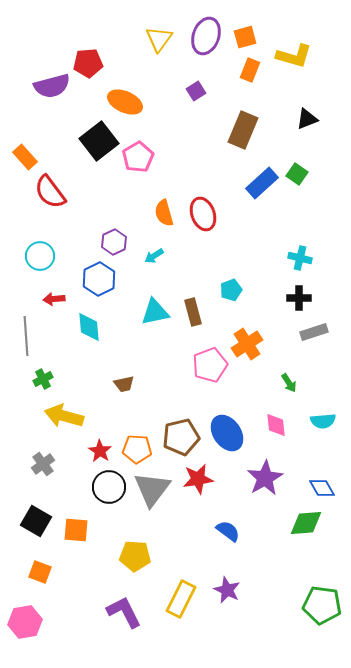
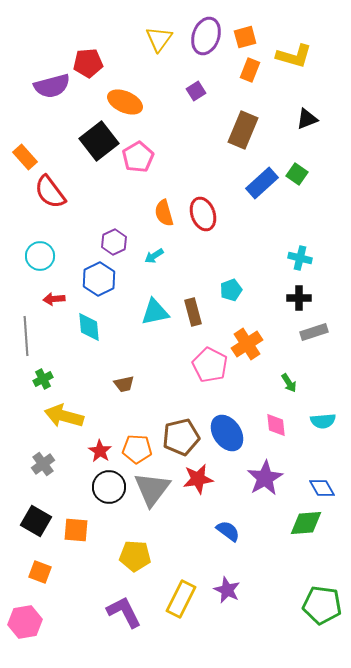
pink pentagon at (210, 365): rotated 24 degrees counterclockwise
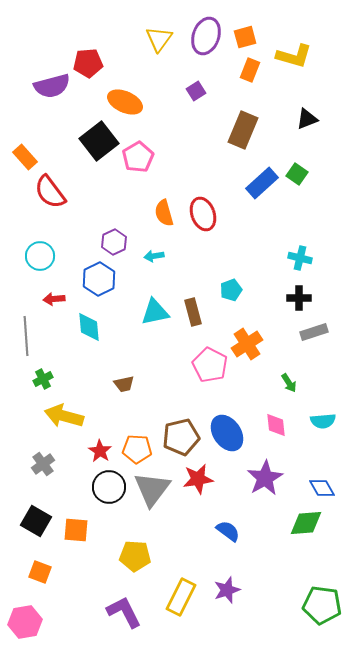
cyan arrow at (154, 256): rotated 24 degrees clockwise
purple star at (227, 590): rotated 28 degrees clockwise
yellow rectangle at (181, 599): moved 2 px up
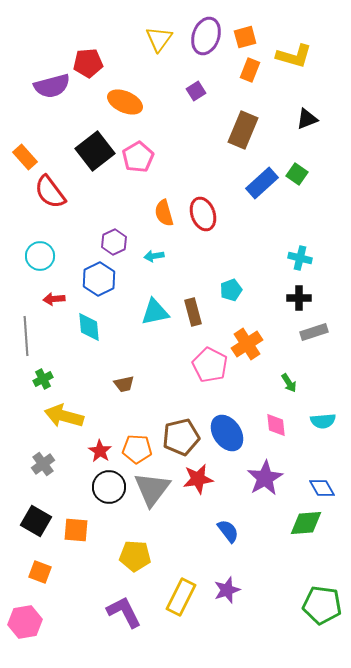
black square at (99, 141): moved 4 px left, 10 px down
blue semicircle at (228, 531): rotated 15 degrees clockwise
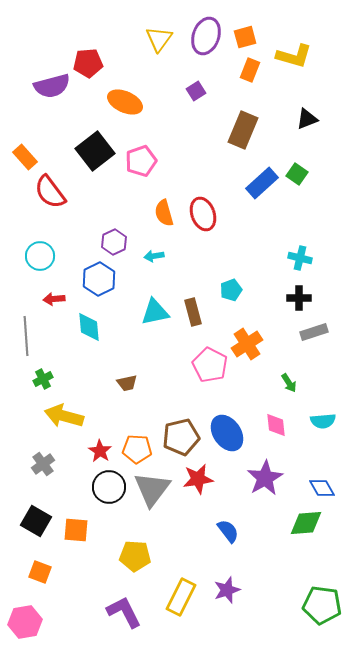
pink pentagon at (138, 157): moved 3 px right, 4 px down; rotated 12 degrees clockwise
brown trapezoid at (124, 384): moved 3 px right, 1 px up
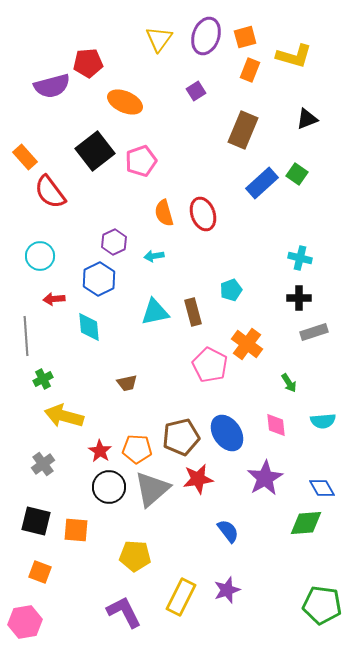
orange cross at (247, 344): rotated 20 degrees counterclockwise
gray triangle at (152, 489): rotated 12 degrees clockwise
black square at (36, 521): rotated 16 degrees counterclockwise
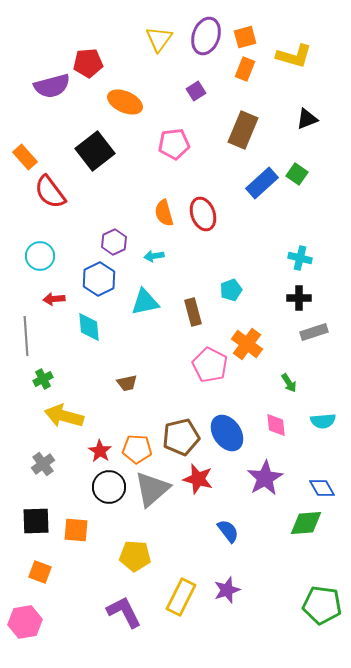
orange rectangle at (250, 70): moved 5 px left, 1 px up
pink pentagon at (141, 161): moved 33 px right, 17 px up; rotated 12 degrees clockwise
cyan triangle at (155, 312): moved 10 px left, 10 px up
red star at (198, 479): rotated 24 degrees clockwise
black square at (36, 521): rotated 16 degrees counterclockwise
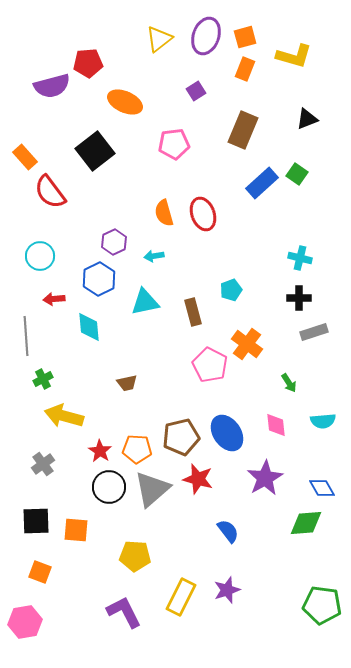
yellow triangle at (159, 39): rotated 16 degrees clockwise
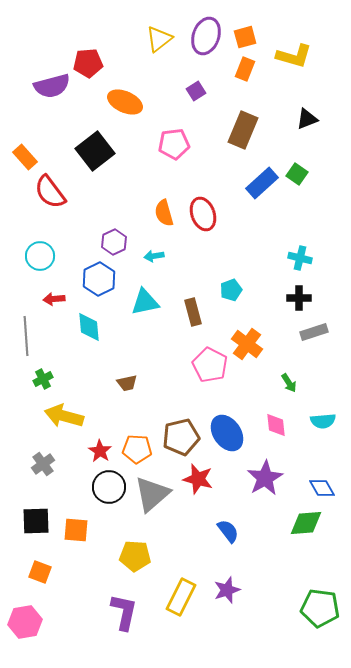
gray triangle at (152, 489): moved 5 px down
green pentagon at (322, 605): moved 2 px left, 3 px down
purple L-shape at (124, 612): rotated 39 degrees clockwise
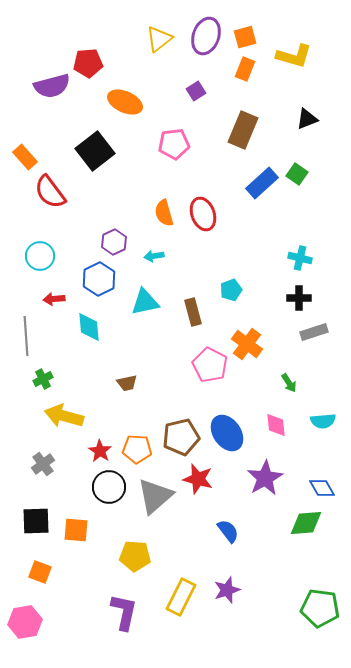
gray triangle at (152, 494): moved 3 px right, 2 px down
